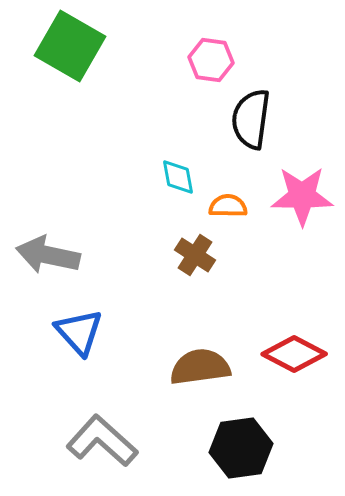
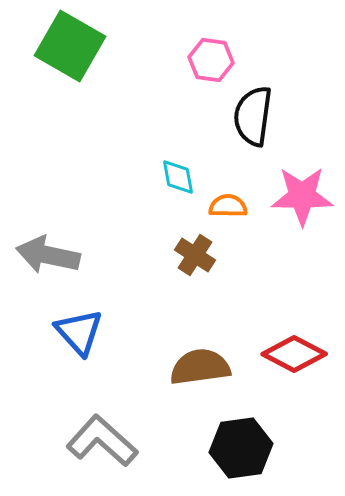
black semicircle: moved 2 px right, 3 px up
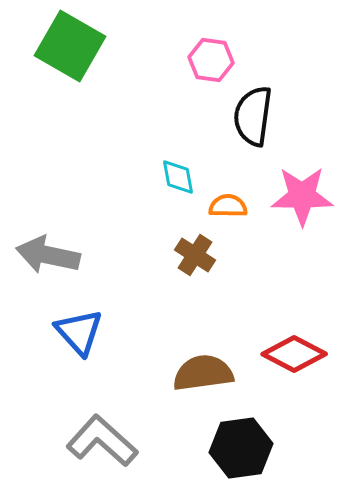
brown semicircle: moved 3 px right, 6 px down
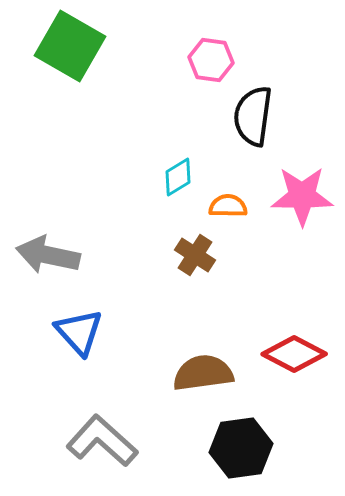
cyan diamond: rotated 69 degrees clockwise
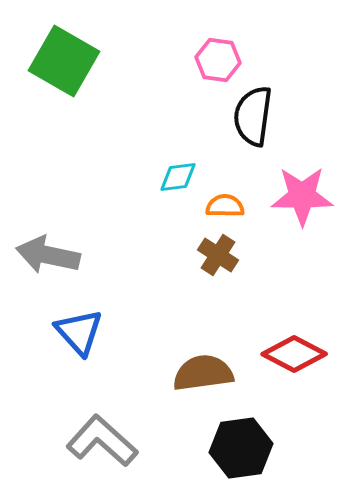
green square: moved 6 px left, 15 px down
pink hexagon: moved 7 px right
cyan diamond: rotated 24 degrees clockwise
orange semicircle: moved 3 px left
brown cross: moved 23 px right
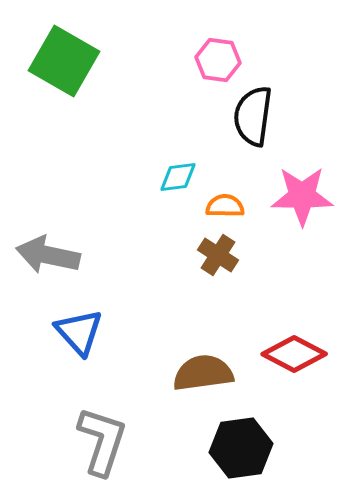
gray L-shape: rotated 66 degrees clockwise
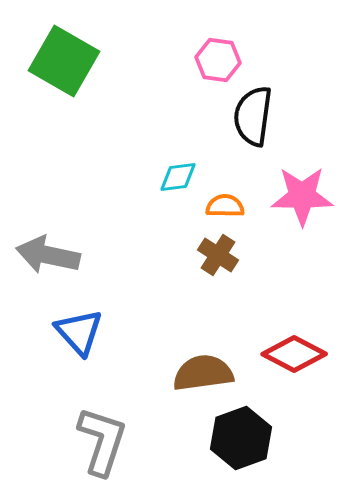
black hexagon: moved 10 px up; rotated 12 degrees counterclockwise
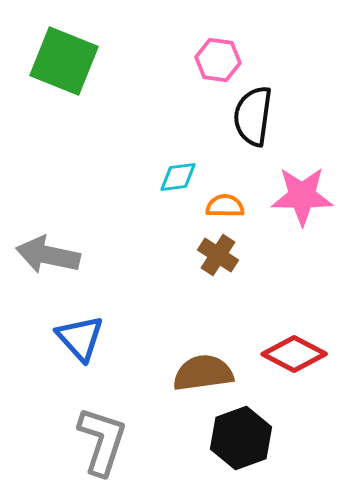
green square: rotated 8 degrees counterclockwise
blue triangle: moved 1 px right, 6 px down
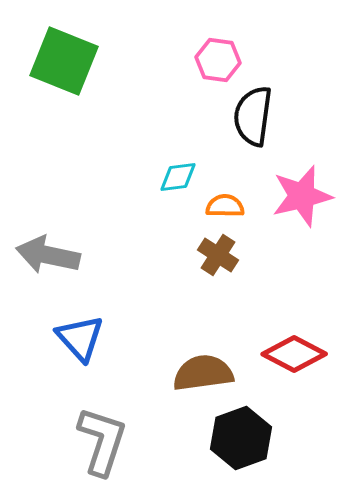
pink star: rotated 14 degrees counterclockwise
